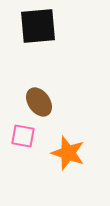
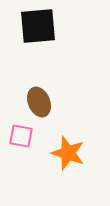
brown ellipse: rotated 12 degrees clockwise
pink square: moved 2 px left
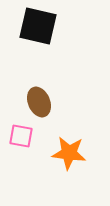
black square: rotated 18 degrees clockwise
orange star: moved 1 px right; rotated 12 degrees counterclockwise
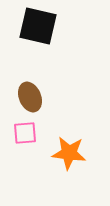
brown ellipse: moved 9 px left, 5 px up
pink square: moved 4 px right, 3 px up; rotated 15 degrees counterclockwise
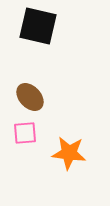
brown ellipse: rotated 20 degrees counterclockwise
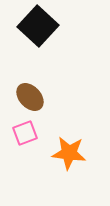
black square: rotated 30 degrees clockwise
pink square: rotated 15 degrees counterclockwise
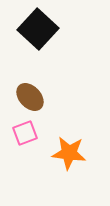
black square: moved 3 px down
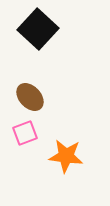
orange star: moved 3 px left, 3 px down
